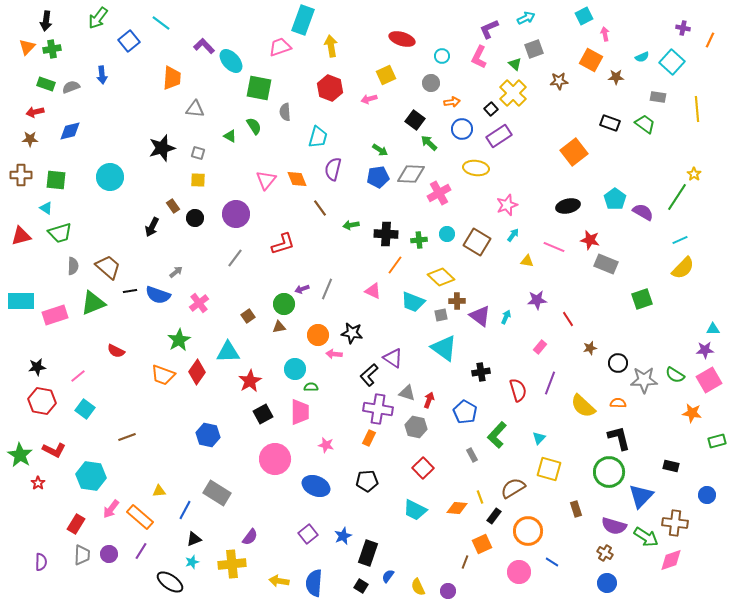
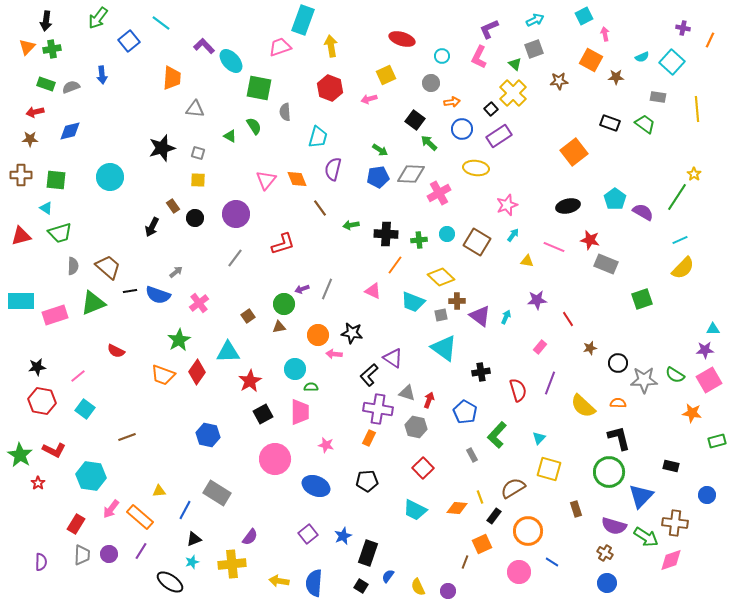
cyan arrow at (526, 18): moved 9 px right, 2 px down
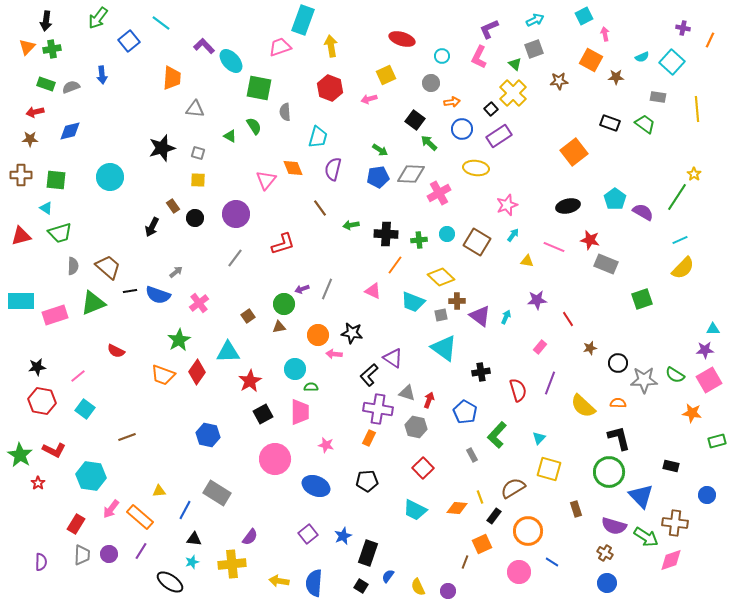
orange diamond at (297, 179): moved 4 px left, 11 px up
blue triangle at (641, 496): rotated 28 degrees counterclockwise
black triangle at (194, 539): rotated 28 degrees clockwise
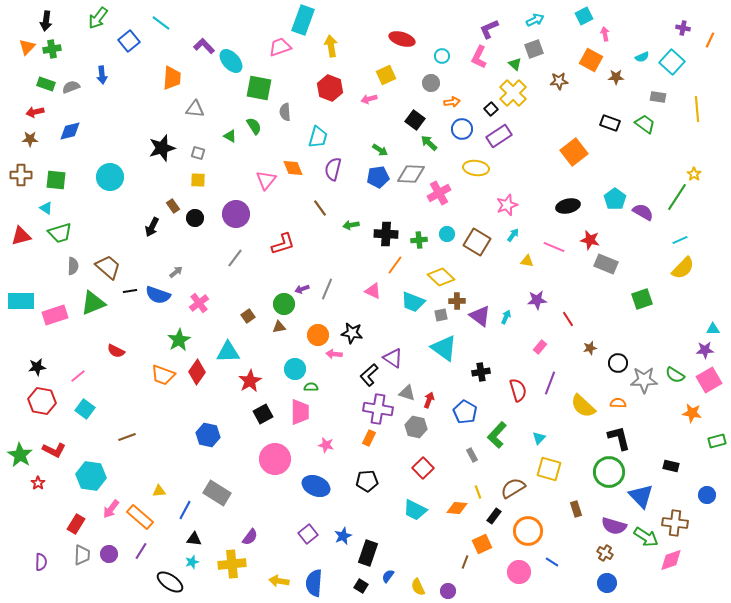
yellow line at (480, 497): moved 2 px left, 5 px up
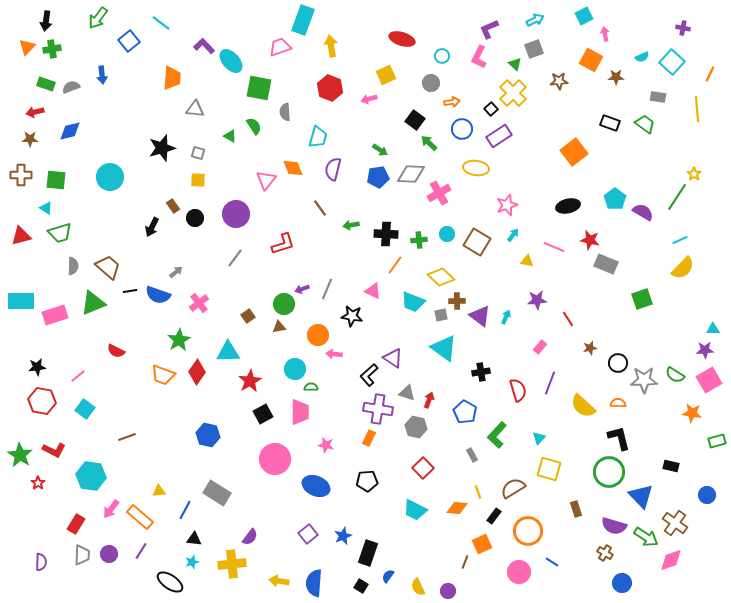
orange line at (710, 40): moved 34 px down
black star at (352, 333): moved 17 px up
brown cross at (675, 523): rotated 30 degrees clockwise
blue circle at (607, 583): moved 15 px right
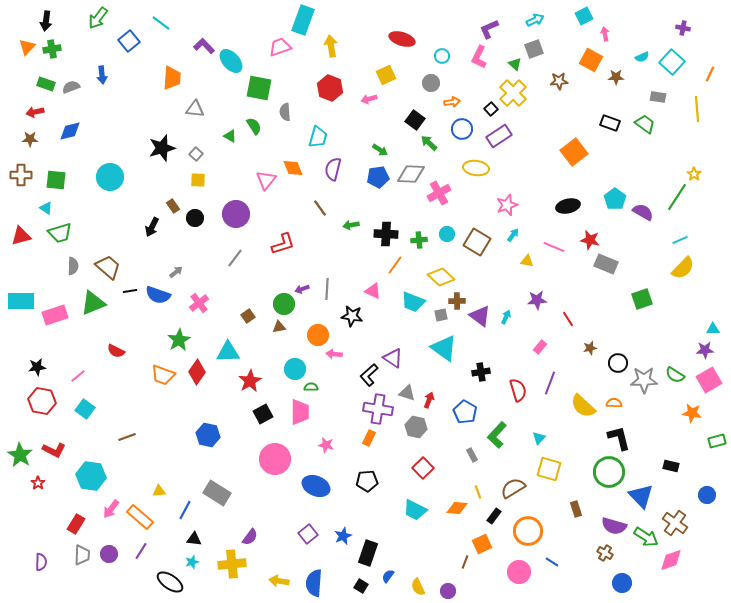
gray square at (198, 153): moved 2 px left, 1 px down; rotated 24 degrees clockwise
gray line at (327, 289): rotated 20 degrees counterclockwise
orange semicircle at (618, 403): moved 4 px left
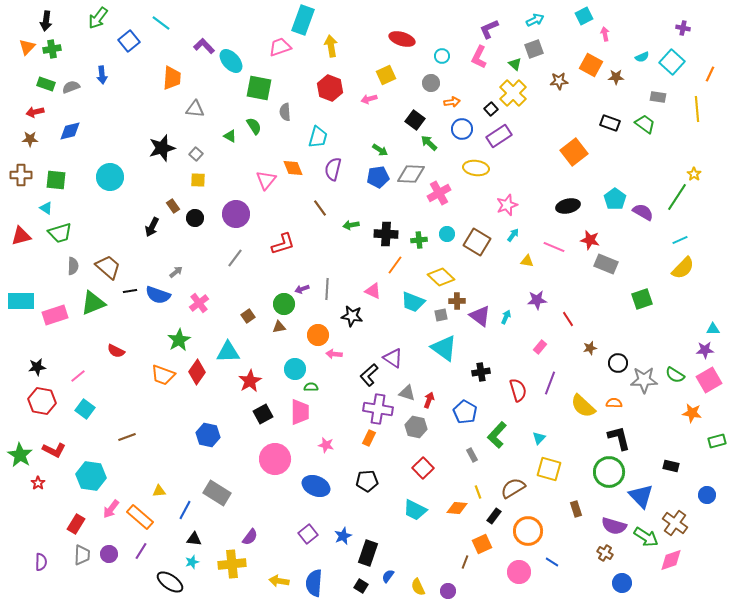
orange square at (591, 60): moved 5 px down
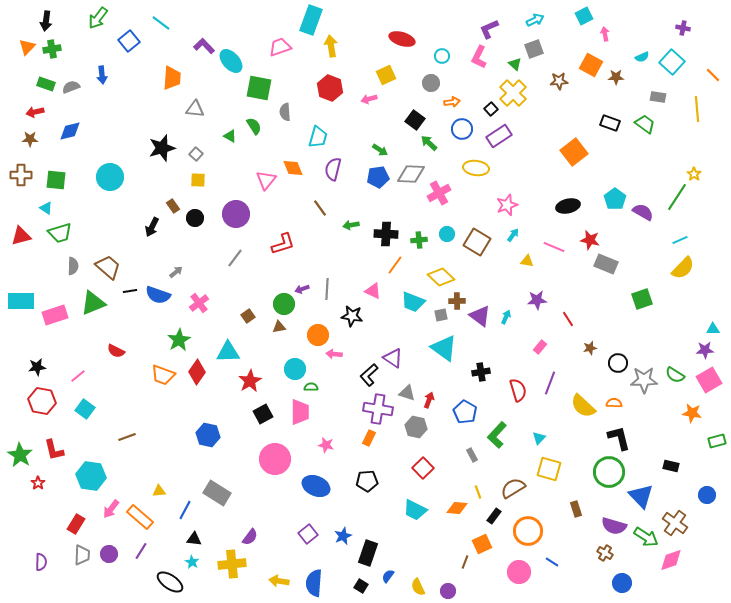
cyan rectangle at (303, 20): moved 8 px right
orange line at (710, 74): moved 3 px right, 1 px down; rotated 70 degrees counterclockwise
red L-shape at (54, 450): rotated 50 degrees clockwise
cyan star at (192, 562): rotated 24 degrees counterclockwise
